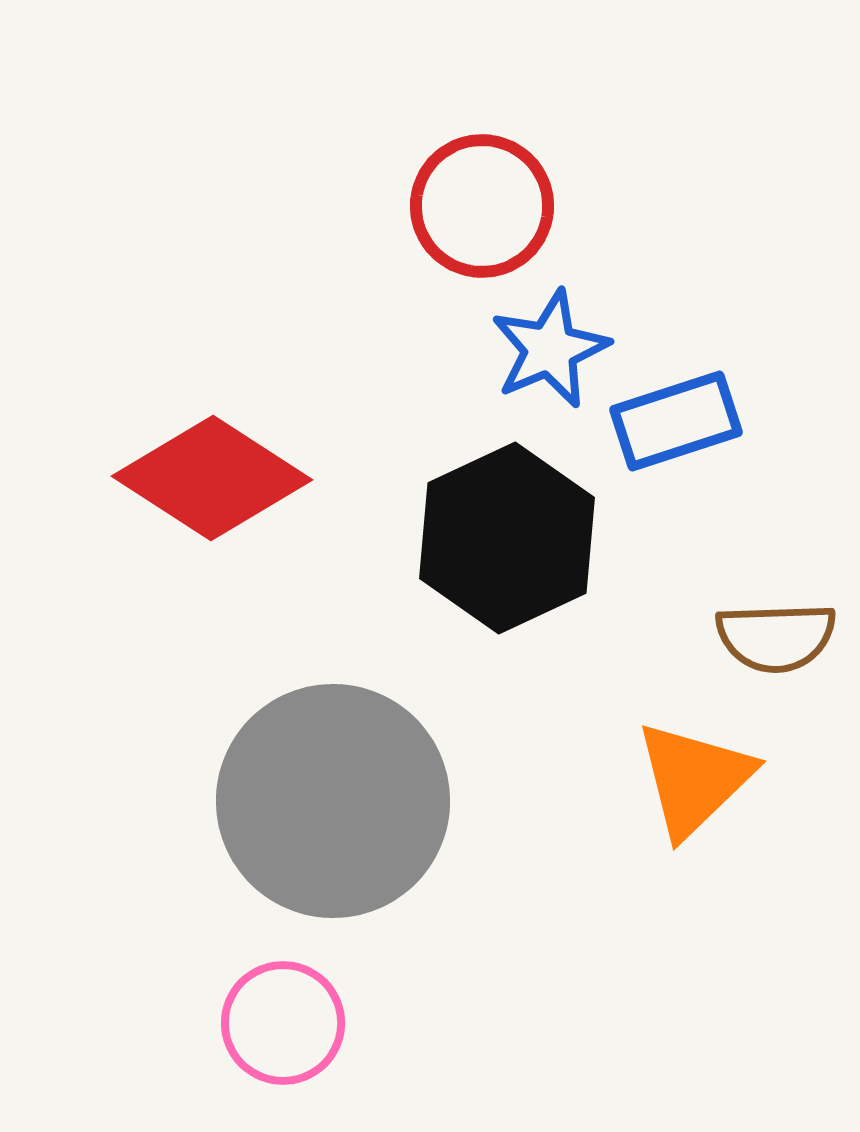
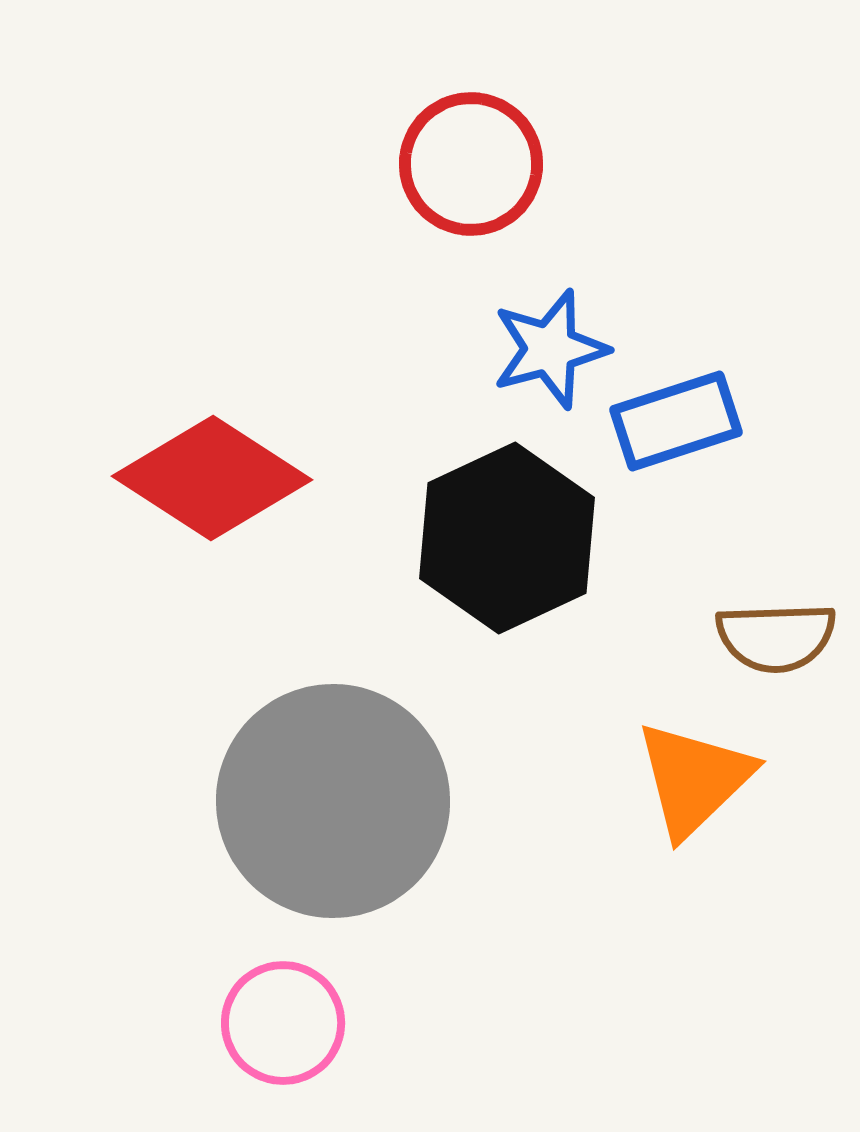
red circle: moved 11 px left, 42 px up
blue star: rotated 8 degrees clockwise
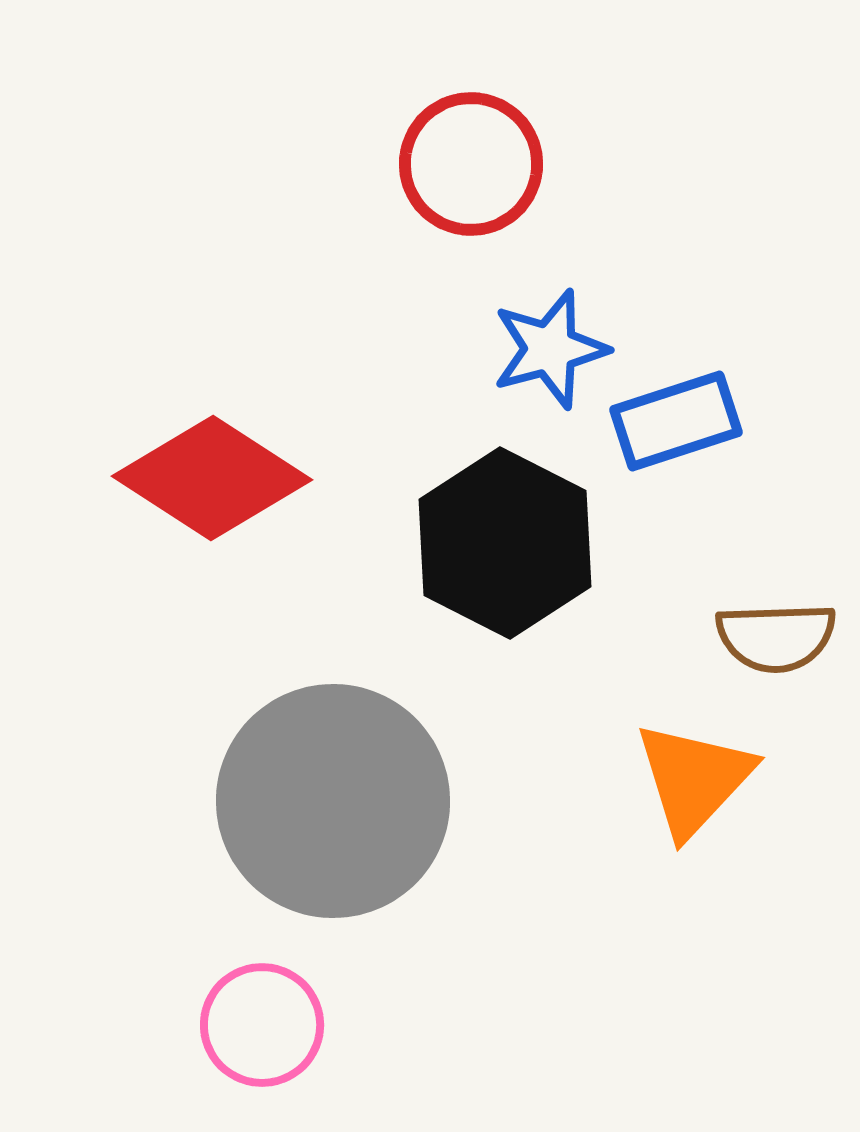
black hexagon: moved 2 px left, 5 px down; rotated 8 degrees counterclockwise
orange triangle: rotated 3 degrees counterclockwise
pink circle: moved 21 px left, 2 px down
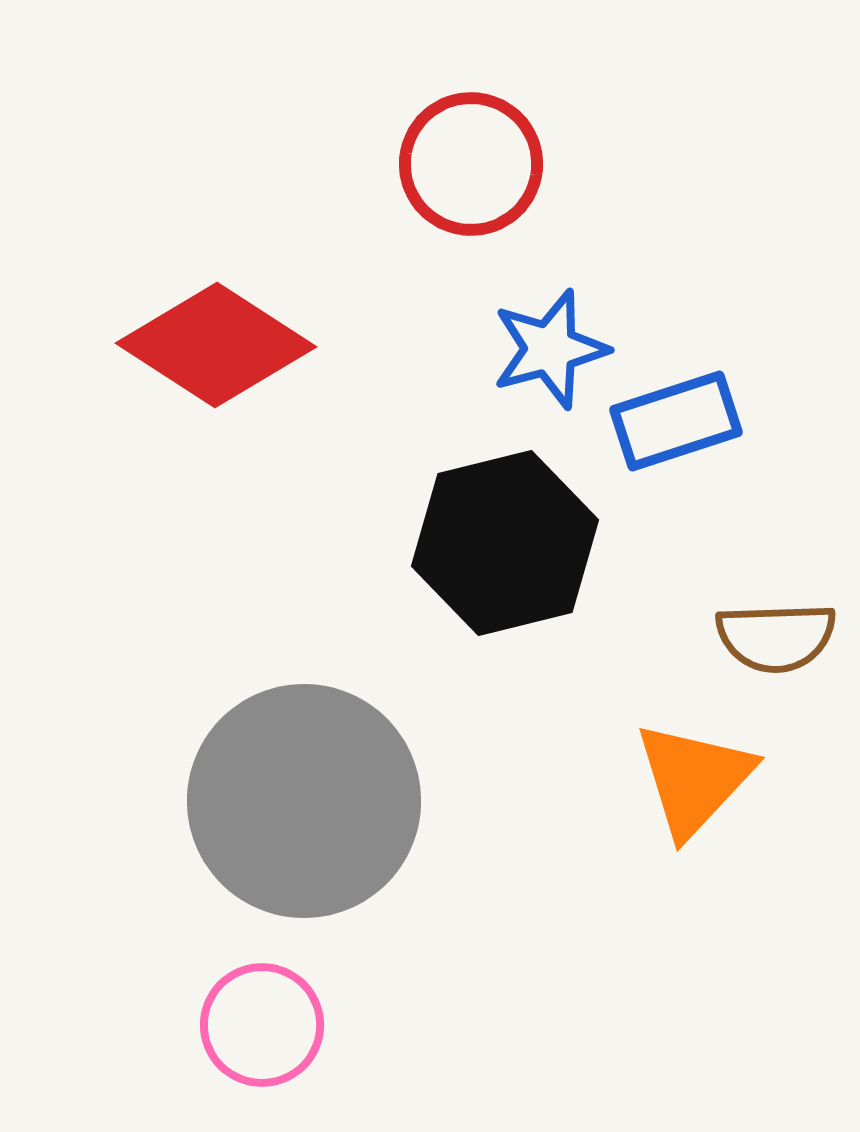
red diamond: moved 4 px right, 133 px up
black hexagon: rotated 19 degrees clockwise
gray circle: moved 29 px left
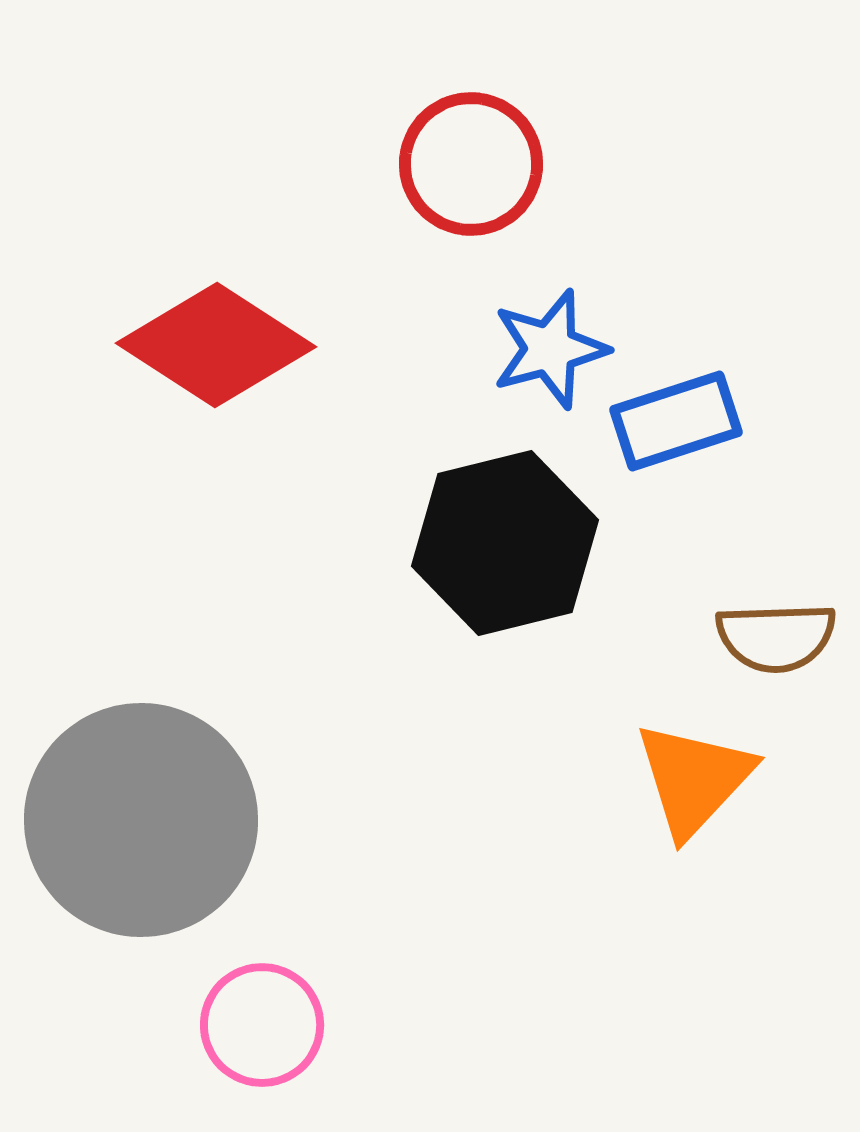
gray circle: moved 163 px left, 19 px down
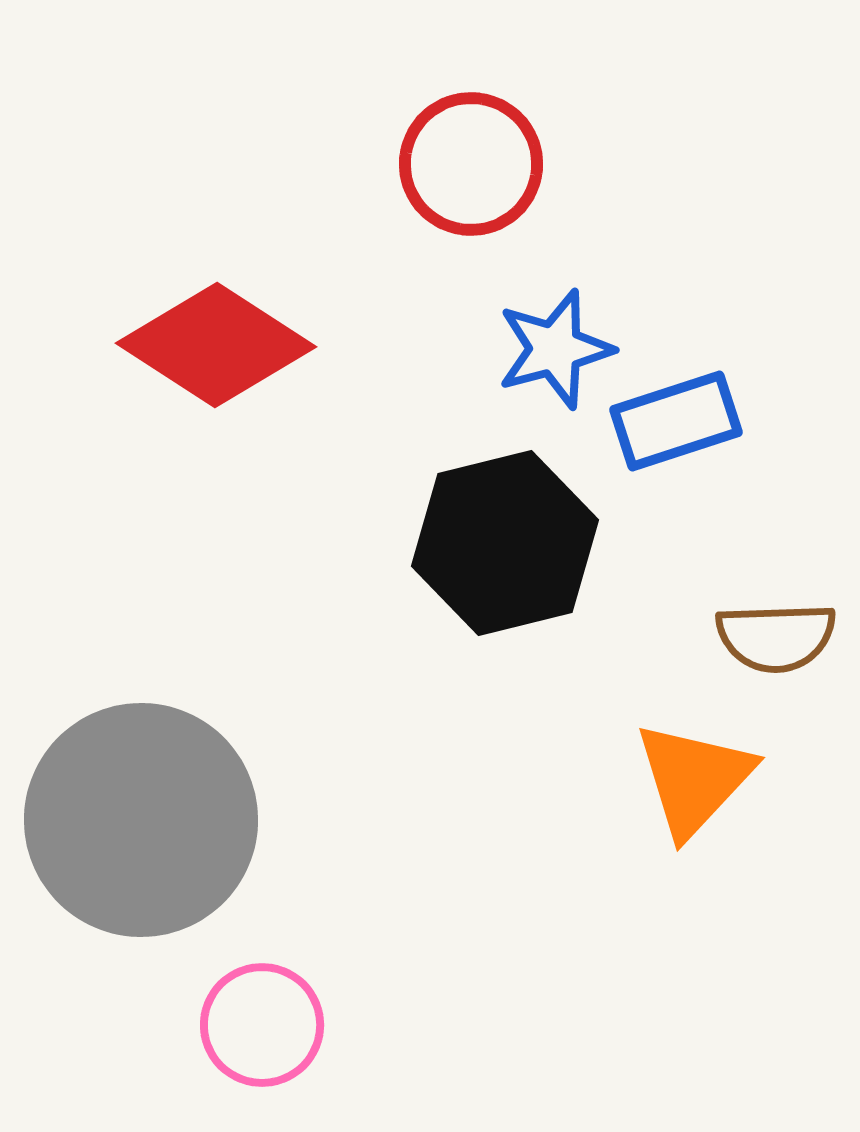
blue star: moved 5 px right
